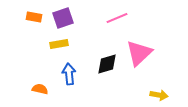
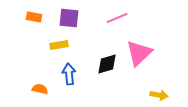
purple square: moved 6 px right; rotated 25 degrees clockwise
yellow rectangle: moved 1 px down
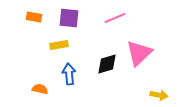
pink line: moved 2 px left
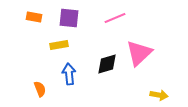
orange semicircle: rotated 56 degrees clockwise
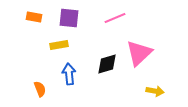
yellow arrow: moved 4 px left, 4 px up
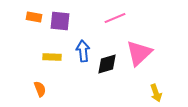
purple square: moved 9 px left, 3 px down
yellow rectangle: moved 7 px left, 12 px down; rotated 12 degrees clockwise
blue arrow: moved 14 px right, 23 px up
yellow arrow: moved 1 px right, 2 px down; rotated 60 degrees clockwise
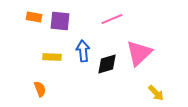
pink line: moved 3 px left, 1 px down
yellow arrow: rotated 24 degrees counterclockwise
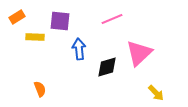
orange rectangle: moved 17 px left; rotated 42 degrees counterclockwise
blue arrow: moved 4 px left, 2 px up
yellow rectangle: moved 17 px left, 20 px up
black diamond: moved 3 px down
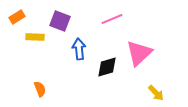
purple square: rotated 15 degrees clockwise
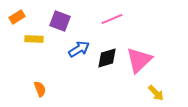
yellow rectangle: moved 1 px left, 2 px down
blue arrow: rotated 65 degrees clockwise
pink triangle: moved 7 px down
black diamond: moved 9 px up
